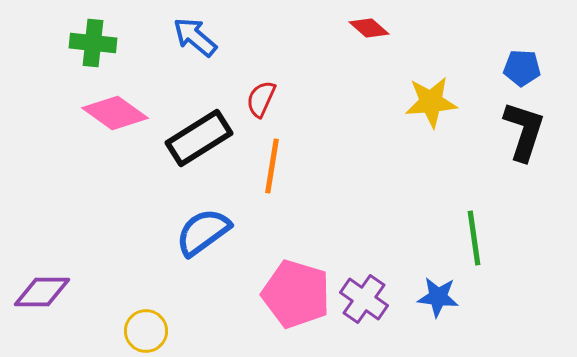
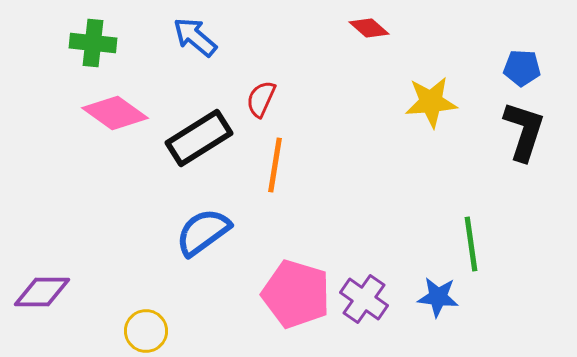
orange line: moved 3 px right, 1 px up
green line: moved 3 px left, 6 px down
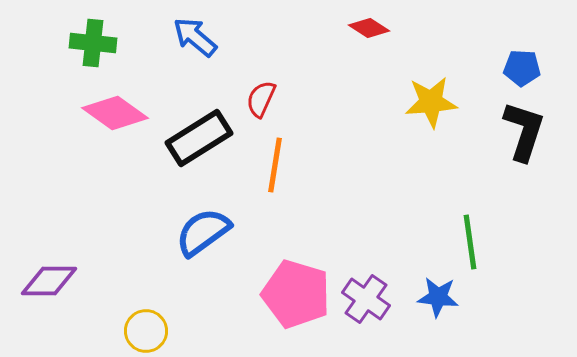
red diamond: rotated 9 degrees counterclockwise
green line: moved 1 px left, 2 px up
purple diamond: moved 7 px right, 11 px up
purple cross: moved 2 px right
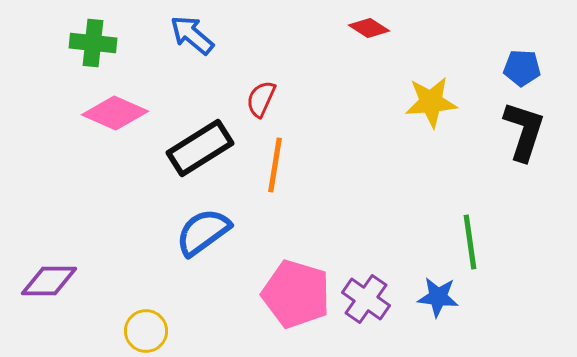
blue arrow: moved 3 px left, 2 px up
pink diamond: rotated 12 degrees counterclockwise
black rectangle: moved 1 px right, 10 px down
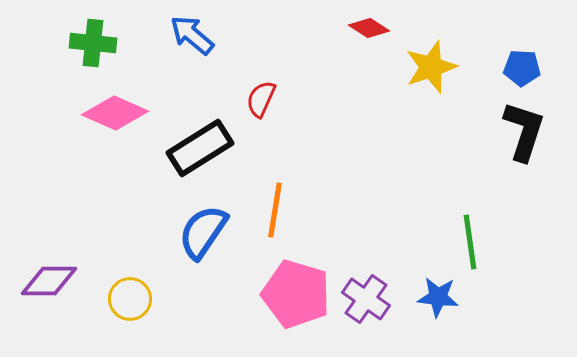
yellow star: moved 35 px up; rotated 14 degrees counterclockwise
orange line: moved 45 px down
blue semicircle: rotated 20 degrees counterclockwise
yellow circle: moved 16 px left, 32 px up
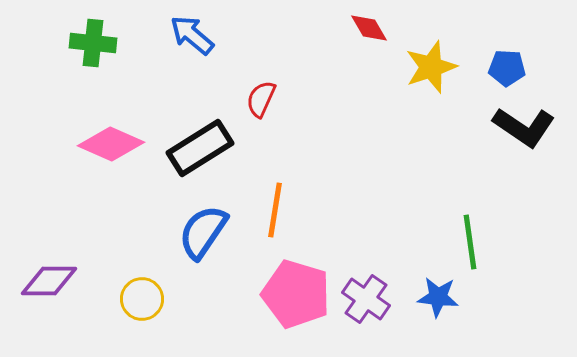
red diamond: rotated 27 degrees clockwise
blue pentagon: moved 15 px left
pink diamond: moved 4 px left, 31 px down
black L-shape: moved 4 px up; rotated 106 degrees clockwise
yellow circle: moved 12 px right
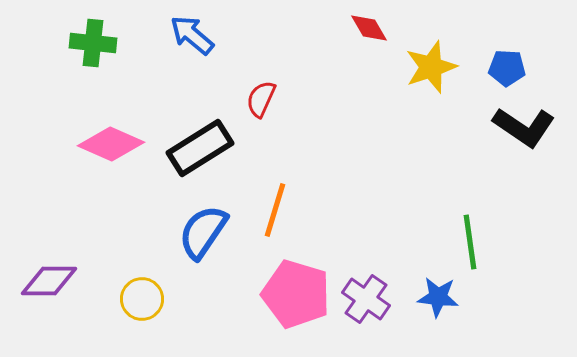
orange line: rotated 8 degrees clockwise
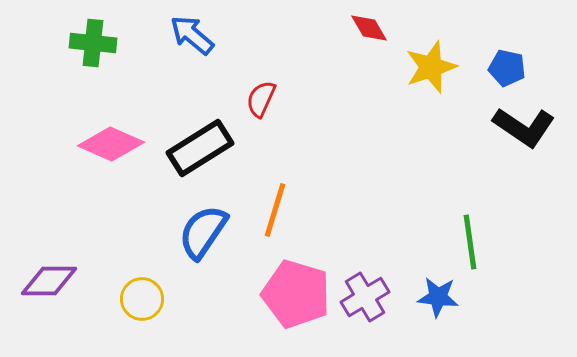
blue pentagon: rotated 9 degrees clockwise
purple cross: moved 1 px left, 2 px up; rotated 24 degrees clockwise
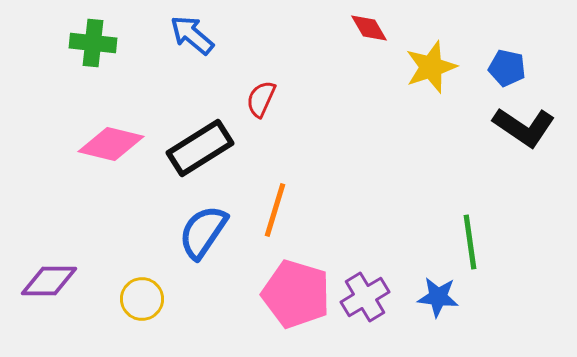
pink diamond: rotated 10 degrees counterclockwise
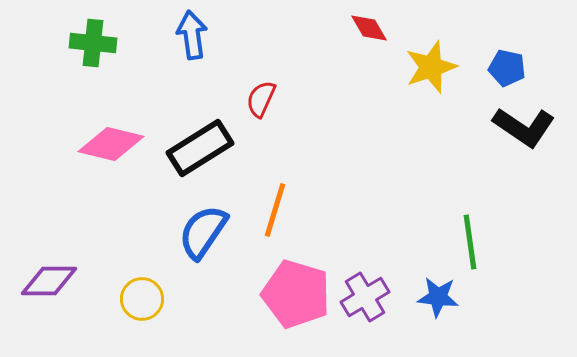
blue arrow: rotated 42 degrees clockwise
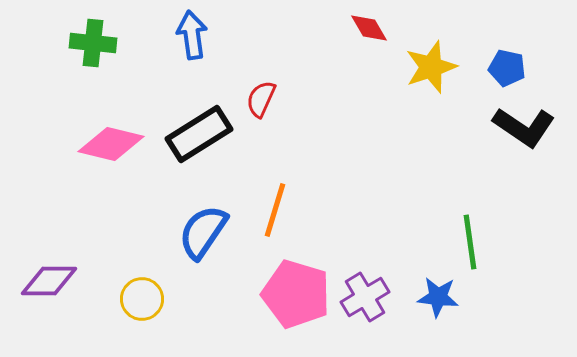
black rectangle: moved 1 px left, 14 px up
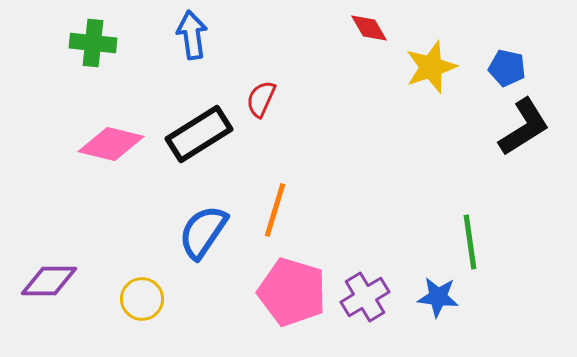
black L-shape: rotated 66 degrees counterclockwise
pink pentagon: moved 4 px left, 2 px up
